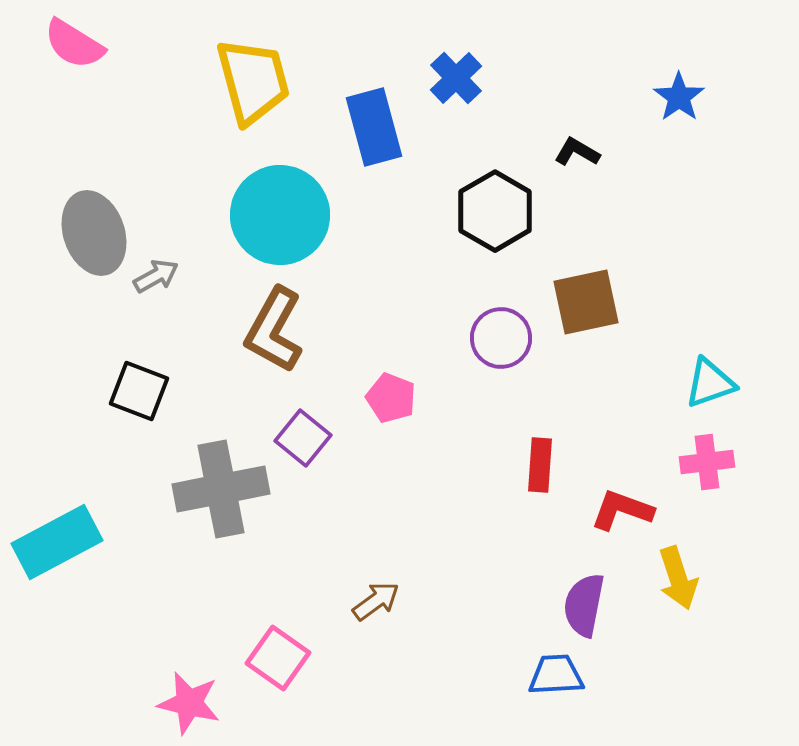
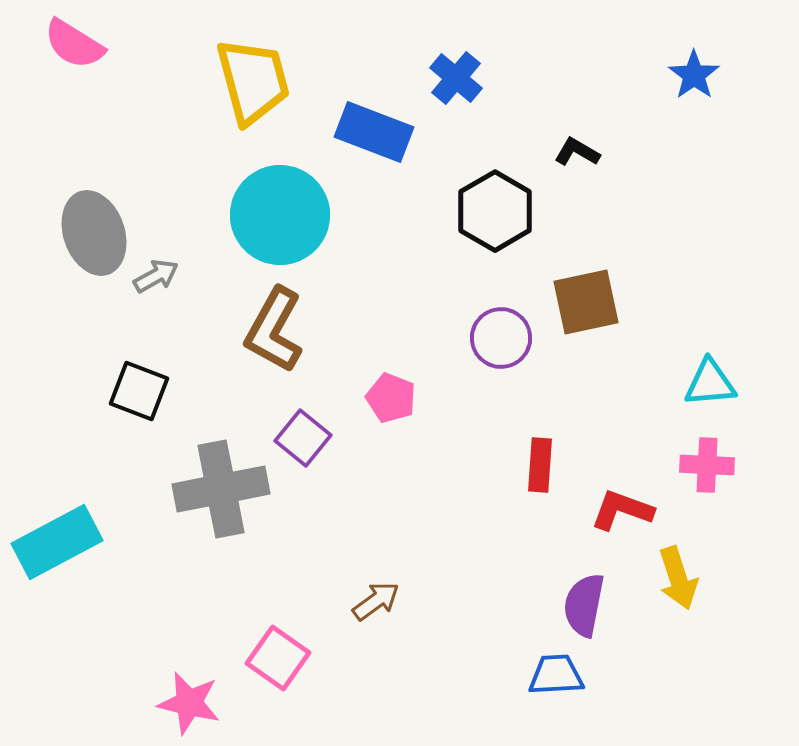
blue cross: rotated 6 degrees counterclockwise
blue star: moved 15 px right, 22 px up
blue rectangle: moved 5 px down; rotated 54 degrees counterclockwise
cyan triangle: rotated 14 degrees clockwise
pink cross: moved 3 px down; rotated 10 degrees clockwise
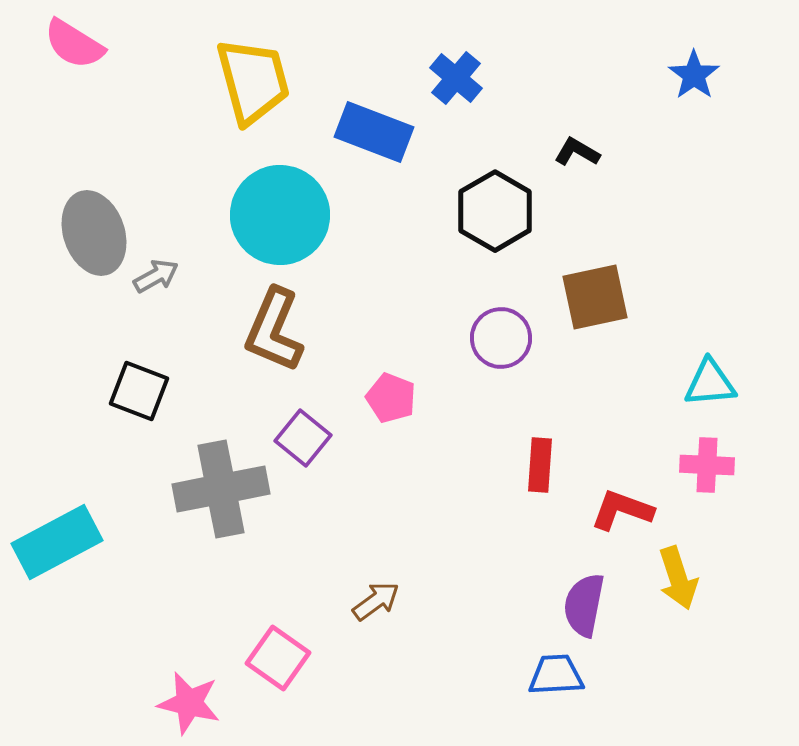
brown square: moved 9 px right, 5 px up
brown L-shape: rotated 6 degrees counterclockwise
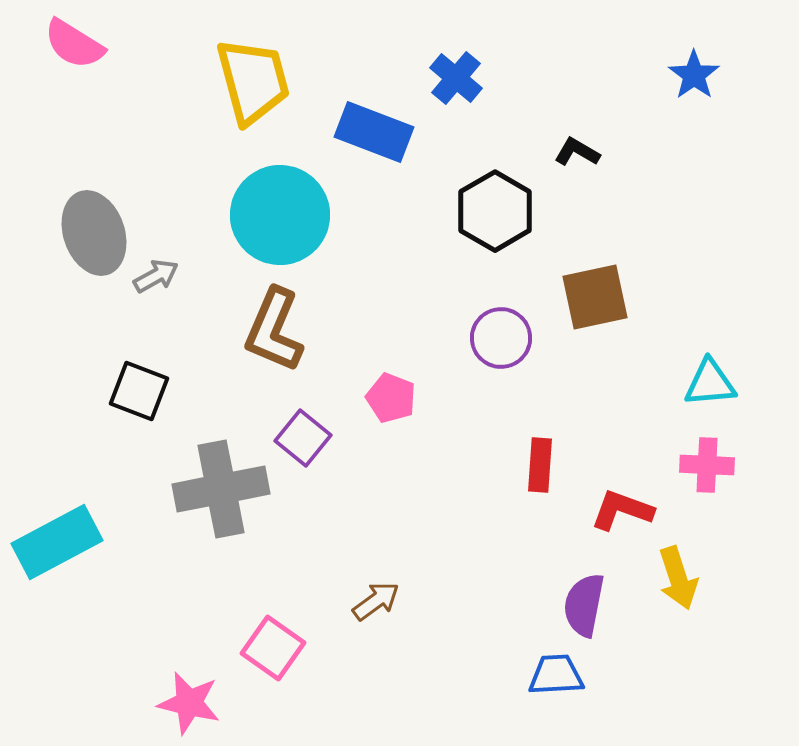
pink square: moved 5 px left, 10 px up
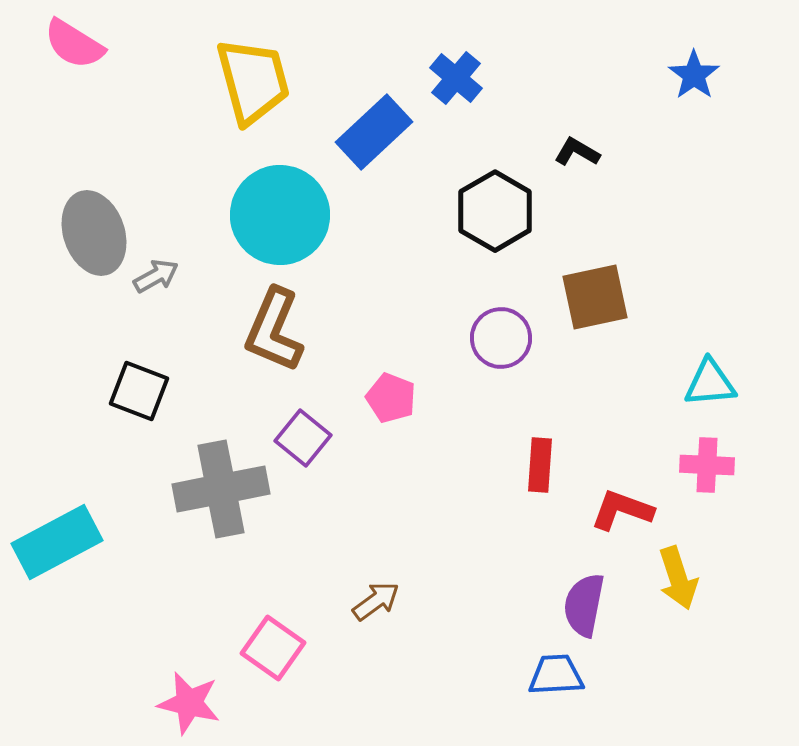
blue rectangle: rotated 64 degrees counterclockwise
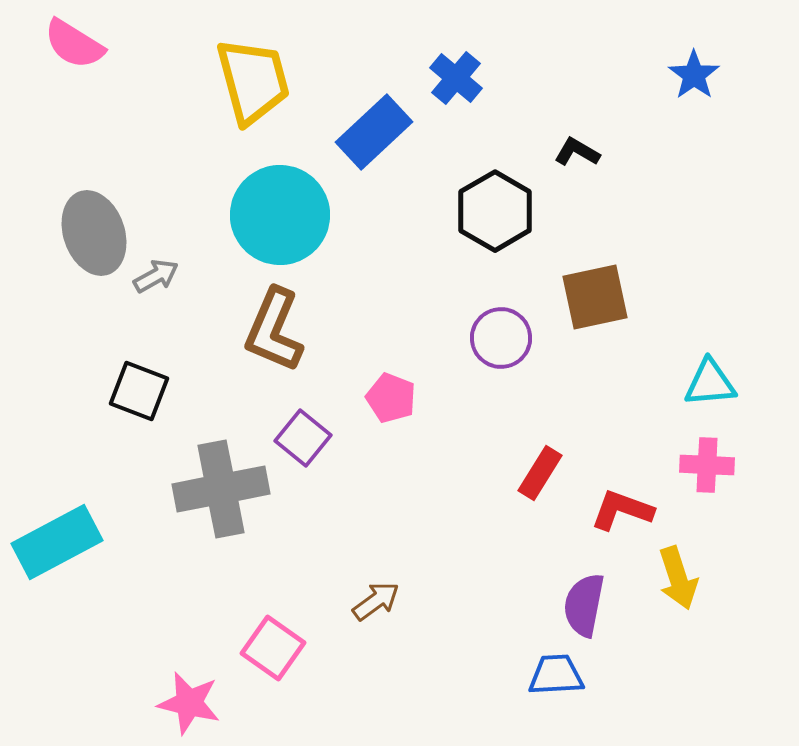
red rectangle: moved 8 px down; rotated 28 degrees clockwise
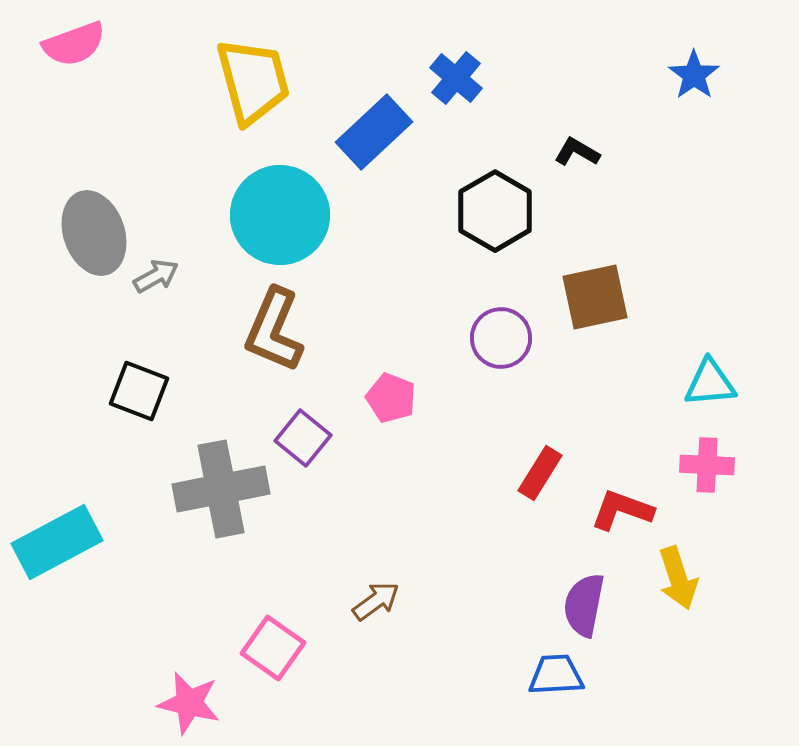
pink semicircle: rotated 52 degrees counterclockwise
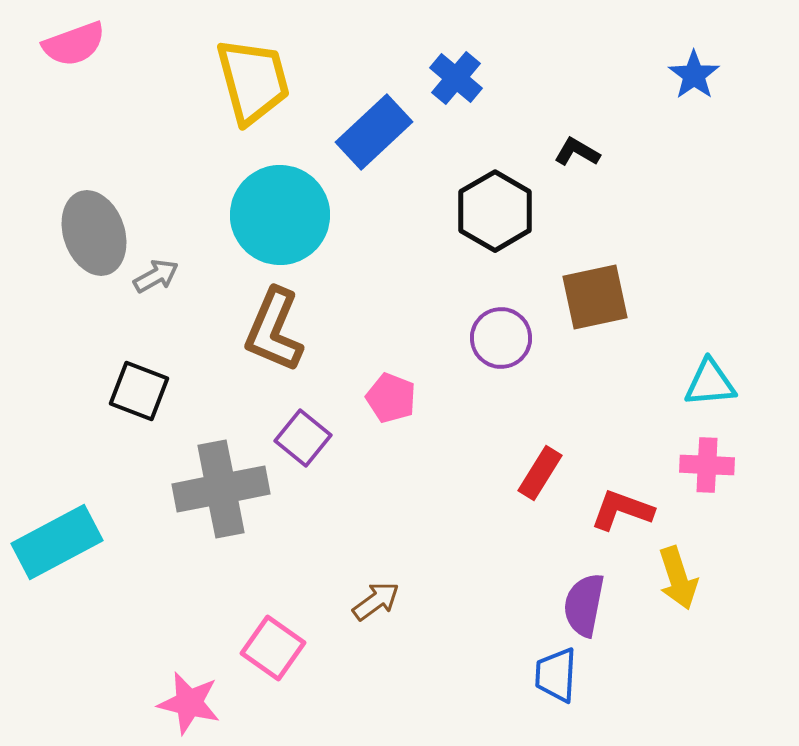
blue trapezoid: rotated 84 degrees counterclockwise
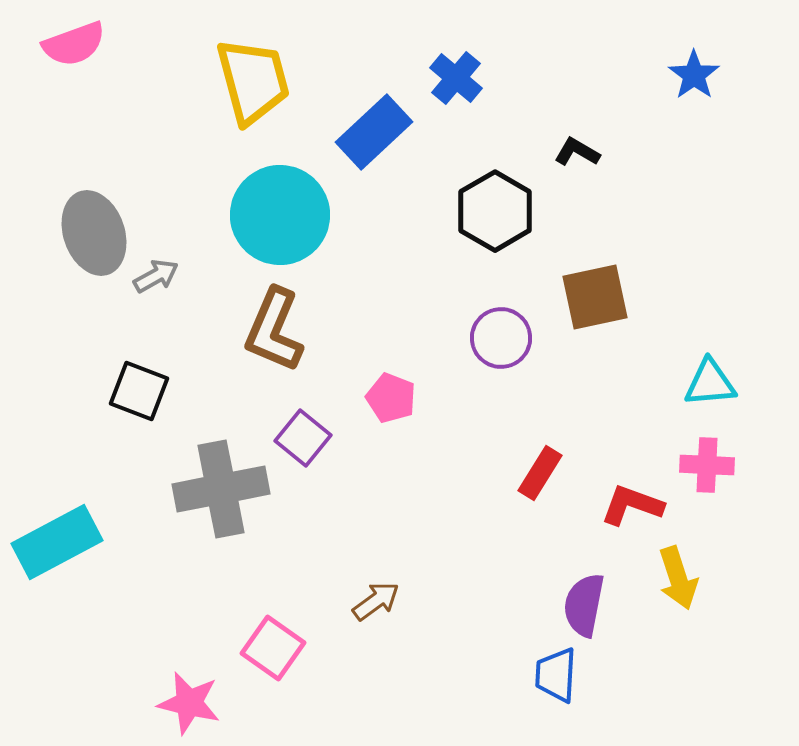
red L-shape: moved 10 px right, 5 px up
